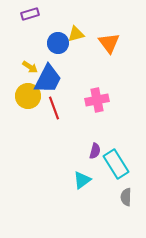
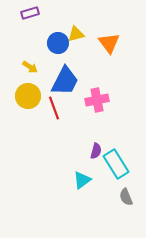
purple rectangle: moved 1 px up
blue trapezoid: moved 17 px right, 2 px down
purple semicircle: moved 1 px right
gray semicircle: rotated 24 degrees counterclockwise
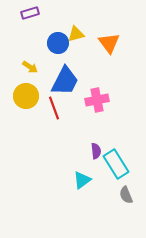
yellow circle: moved 2 px left
purple semicircle: rotated 21 degrees counterclockwise
gray semicircle: moved 2 px up
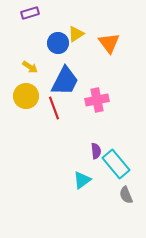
yellow triangle: rotated 18 degrees counterclockwise
cyan rectangle: rotated 8 degrees counterclockwise
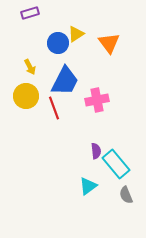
yellow arrow: rotated 28 degrees clockwise
cyan triangle: moved 6 px right, 6 px down
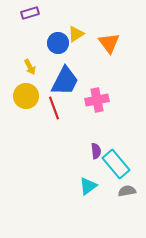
gray semicircle: moved 1 px right, 4 px up; rotated 102 degrees clockwise
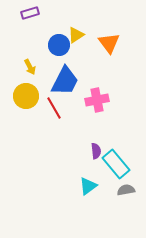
yellow triangle: moved 1 px down
blue circle: moved 1 px right, 2 px down
red line: rotated 10 degrees counterclockwise
gray semicircle: moved 1 px left, 1 px up
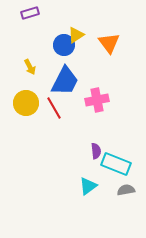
blue circle: moved 5 px right
yellow circle: moved 7 px down
cyan rectangle: rotated 28 degrees counterclockwise
